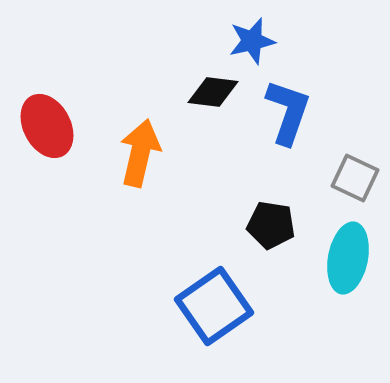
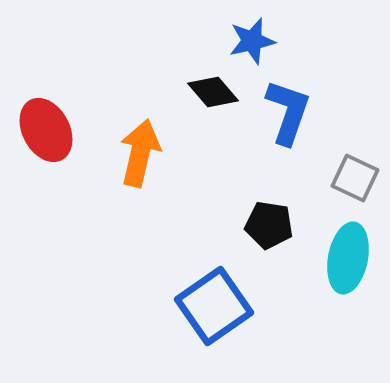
black diamond: rotated 42 degrees clockwise
red ellipse: moved 1 px left, 4 px down
black pentagon: moved 2 px left
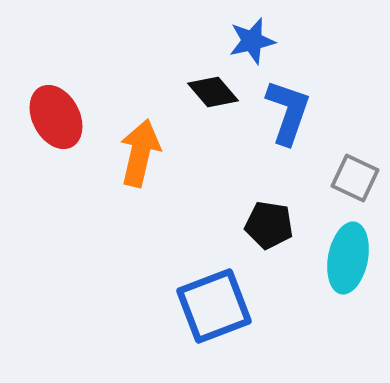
red ellipse: moved 10 px right, 13 px up
blue square: rotated 14 degrees clockwise
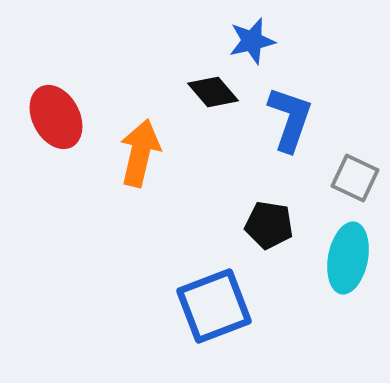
blue L-shape: moved 2 px right, 7 px down
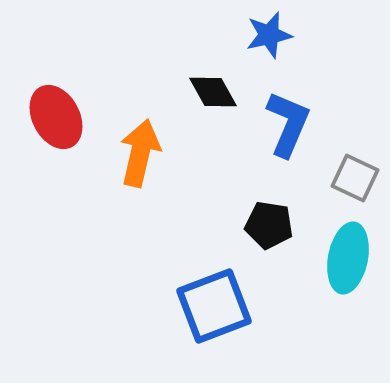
blue star: moved 17 px right, 6 px up
black diamond: rotated 12 degrees clockwise
blue L-shape: moved 2 px left, 5 px down; rotated 4 degrees clockwise
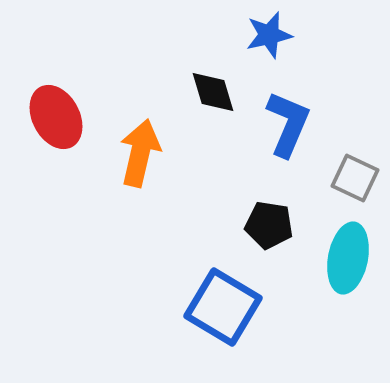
black diamond: rotated 12 degrees clockwise
blue square: moved 9 px right, 1 px down; rotated 38 degrees counterclockwise
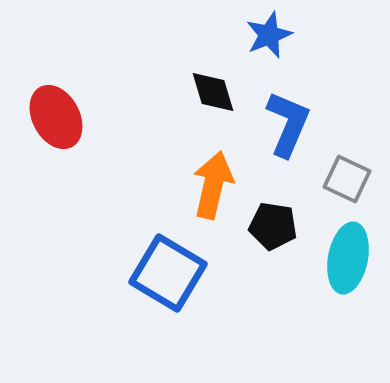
blue star: rotated 9 degrees counterclockwise
orange arrow: moved 73 px right, 32 px down
gray square: moved 8 px left, 1 px down
black pentagon: moved 4 px right, 1 px down
blue square: moved 55 px left, 34 px up
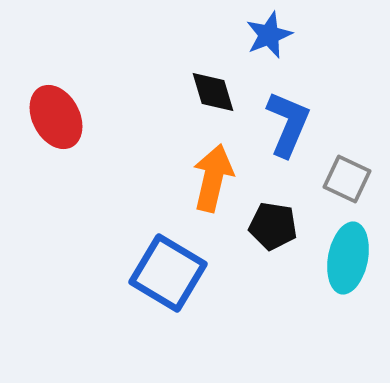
orange arrow: moved 7 px up
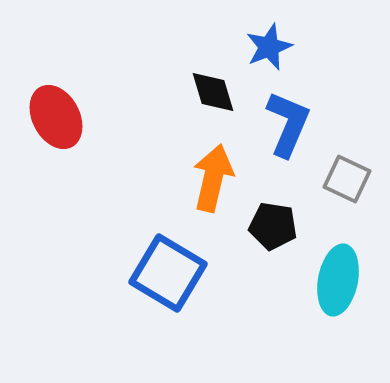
blue star: moved 12 px down
cyan ellipse: moved 10 px left, 22 px down
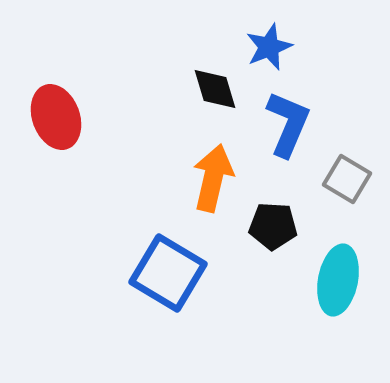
black diamond: moved 2 px right, 3 px up
red ellipse: rotated 8 degrees clockwise
gray square: rotated 6 degrees clockwise
black pentagon: rotated 6 degrees counterclockwise
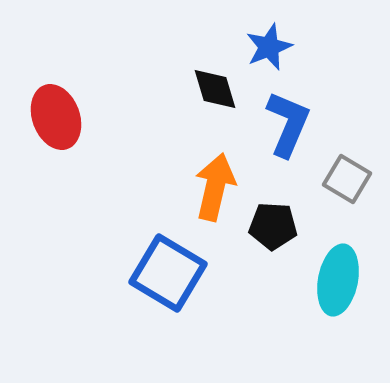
orange arrow: moved 2 px right, 9 px down
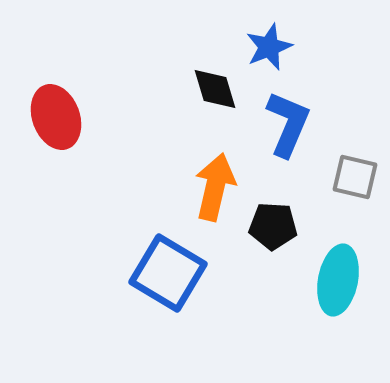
gray square: moved 8 px right, 2 px up; rotated 18 degrees counterclockwise
